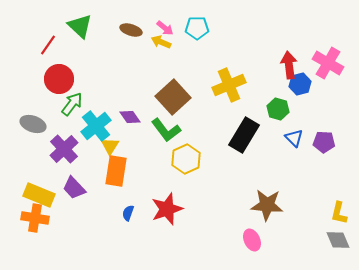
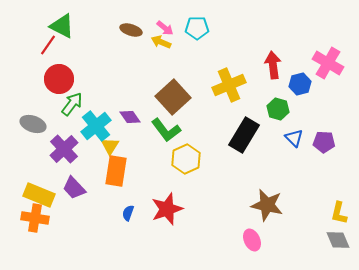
green triangle: moved 18 px left; rotated 16 degrees counterclockwise
red arrow: moved 16 px left
brown star: rotated 8 degrees clockwise
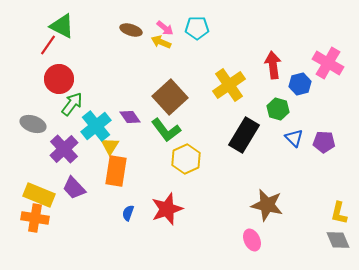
yellow cross: rotated 12 degrees counterclockwise
brown square: moved 3 px left
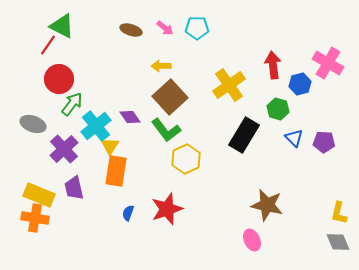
yellow arrow: moved 24 px down; rotated 24 degrees counterclockwise
purple trapezoid: rotated 30 degrees clockwise
gray diamond: moved 2 px down
